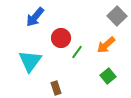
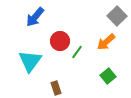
red circle: moved 1 px left, 3 px down
orange arrow: moved 3 px up
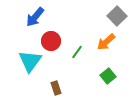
red circle: moved 9 px left
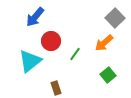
gray square: moved 2 px left, 2 px down
orange arrow: moved 2 px left, 1 px down
green line: moved 2 px left, 2 px down
cyan triangle: rotated 15 degrees clockwise
green square: moved 1 px up
